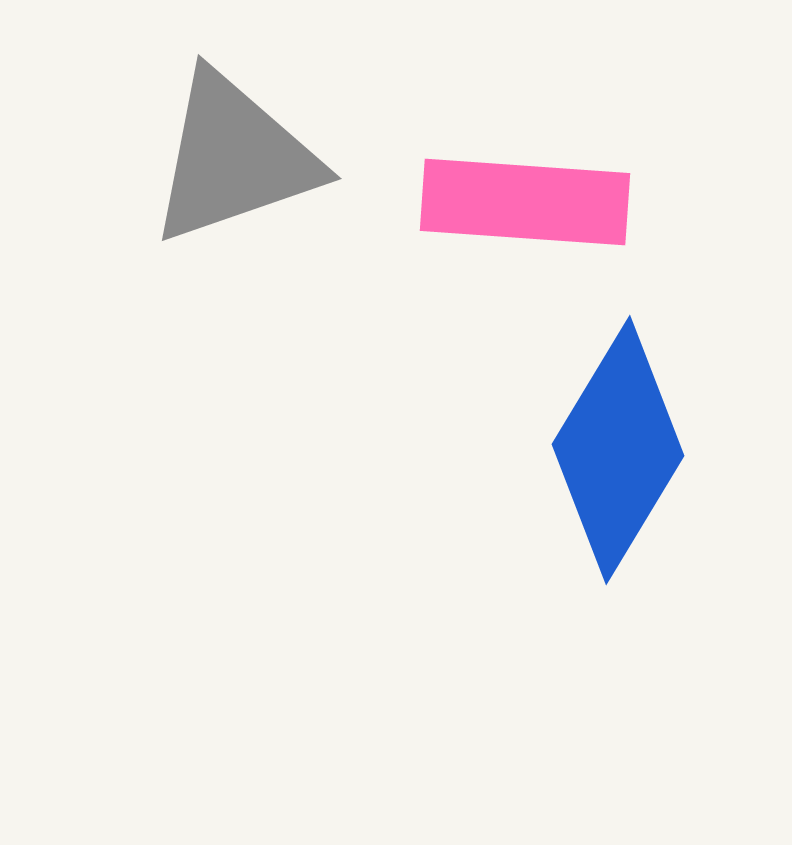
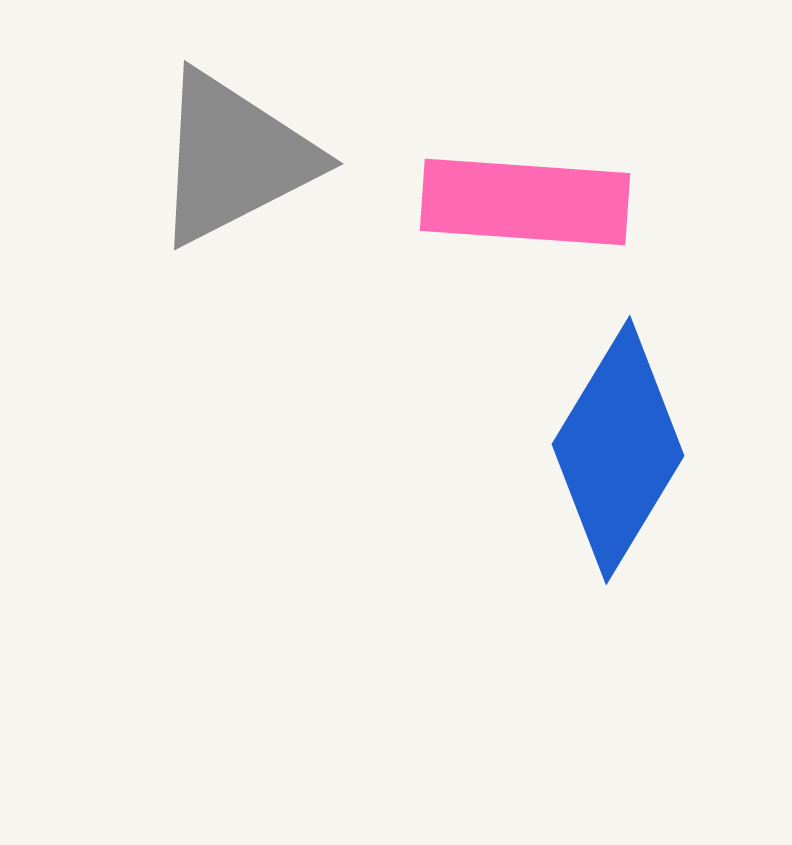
gray triangle: rotated 8 degrees counterclockwise
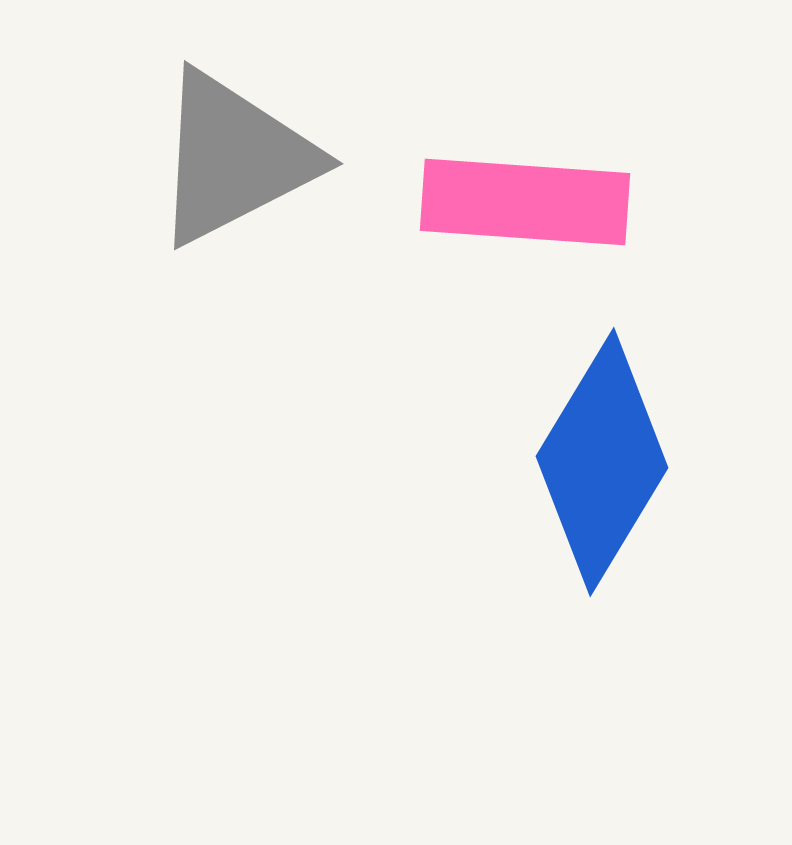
blue diamond: moved 16 px left, 12 px down
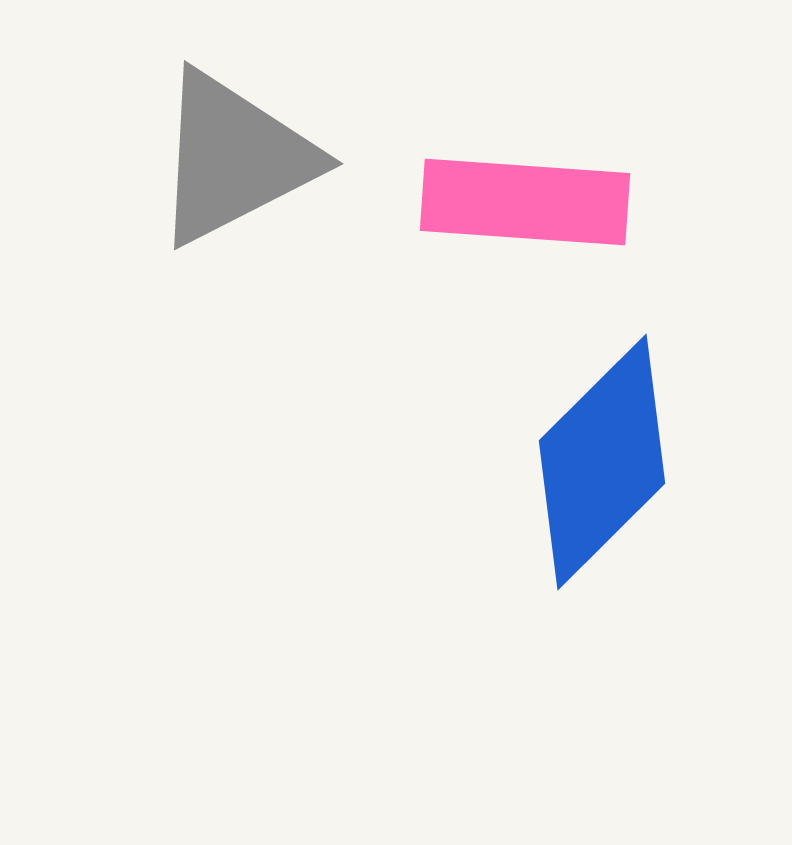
blue diamond: rotated 14 degrees clockwise
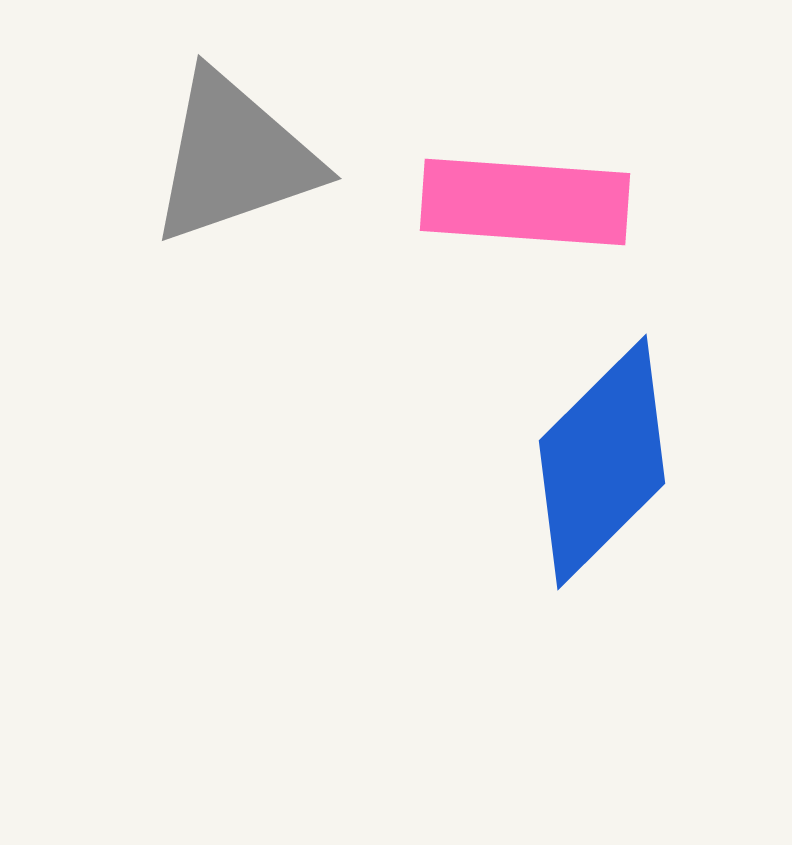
gray triangle: rotated 8 degrees clockwise
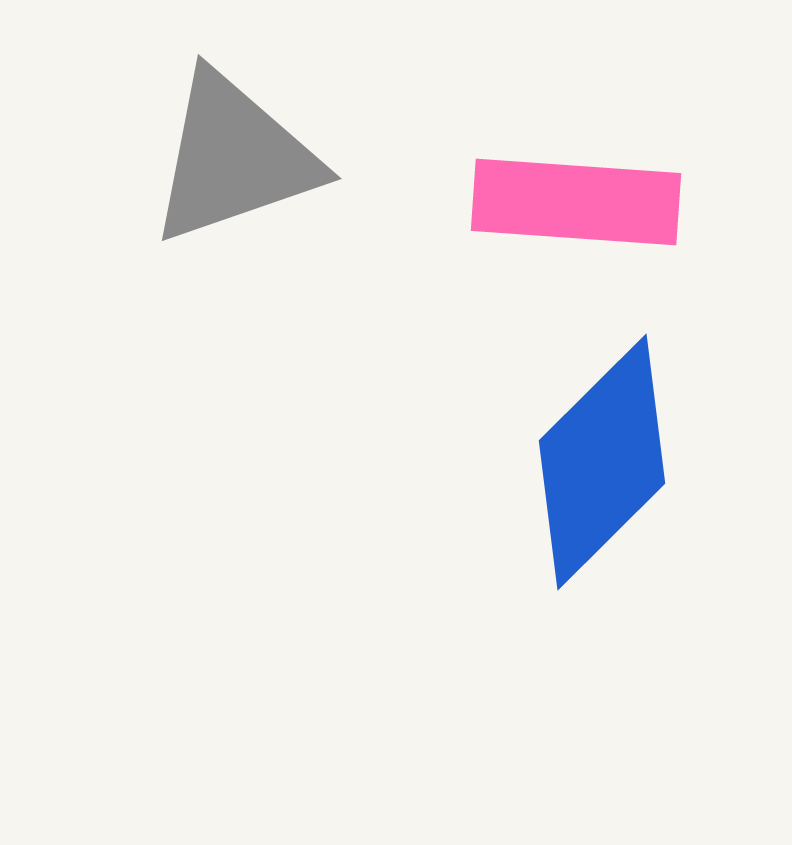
pink rectangle: moved 51 px right
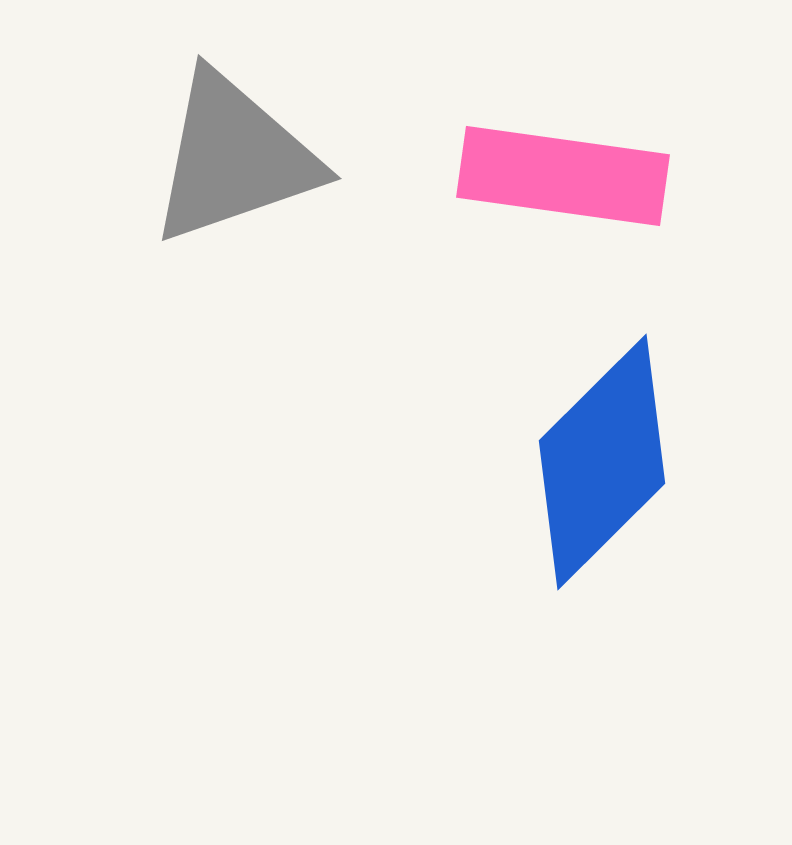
pink rectangle: moved 13 px left, 26 px up; rotated 4 degrees clockwise
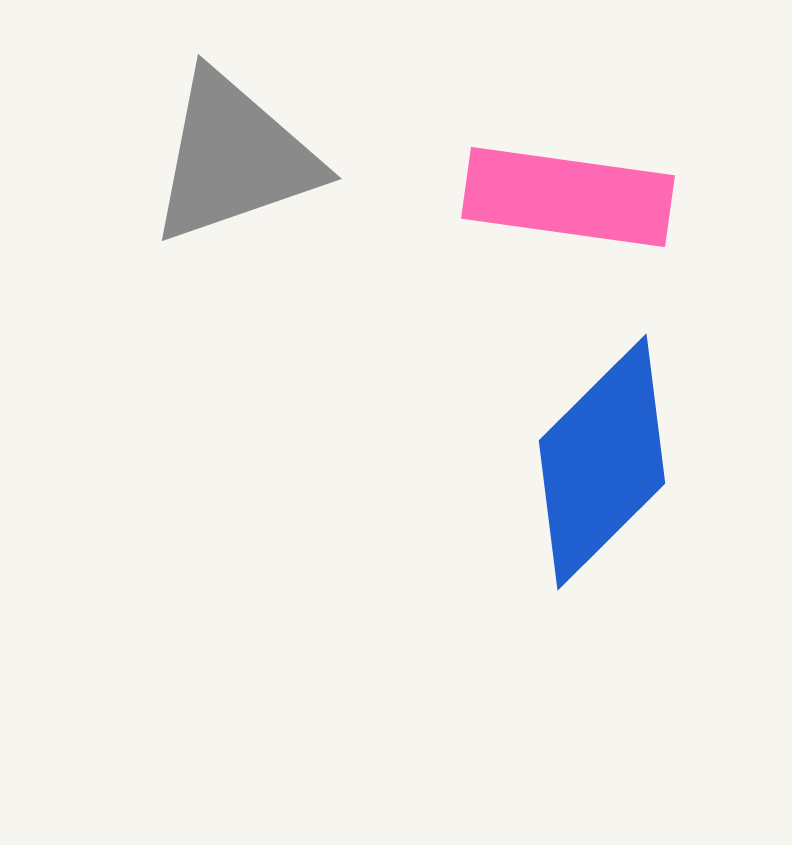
pink rectangle: moved 5 px right, 21 px down
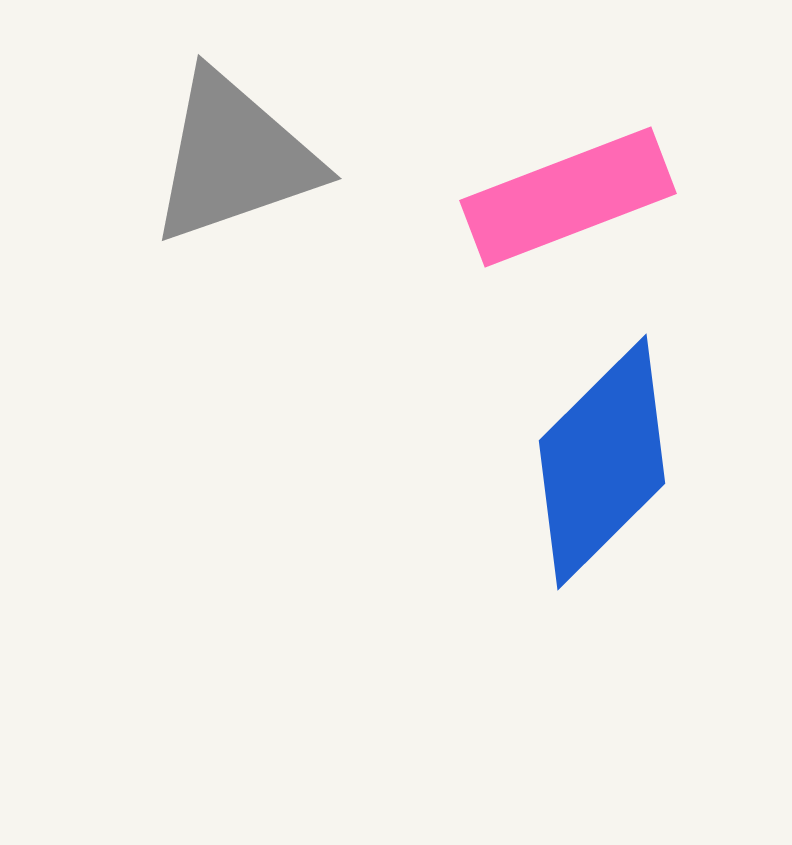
pink rectangle: rotated 29 degrees counterclockwise
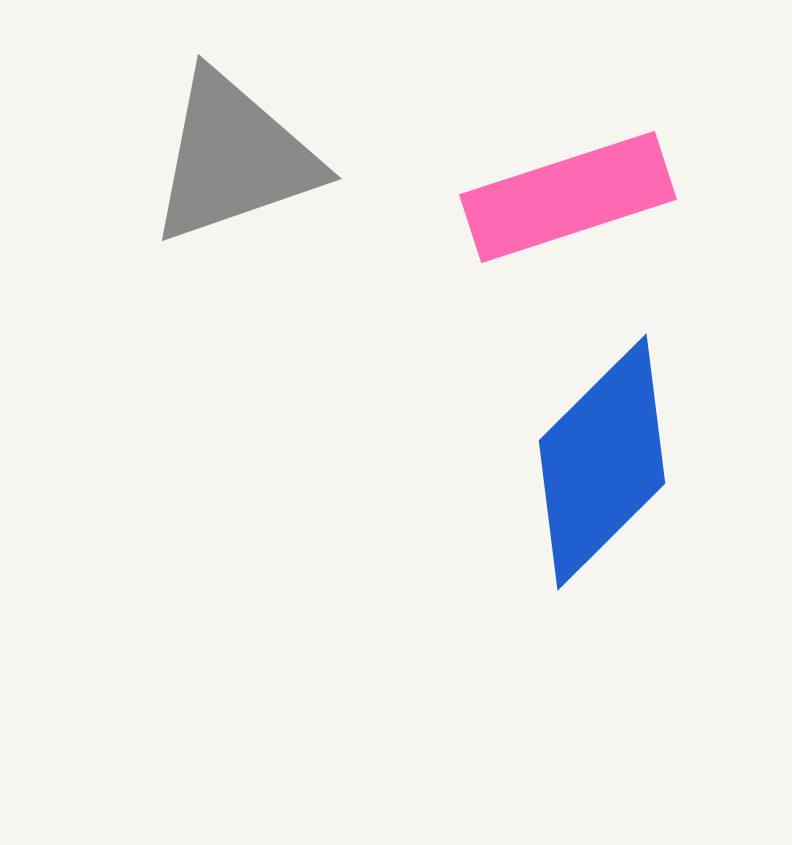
pink rectangle: rotated 3 degrees clockwise
